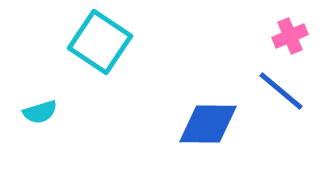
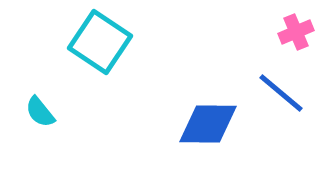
pink cross: moved 6 px right, 4 px up
blue line: moved 2 px down
cyan semicircle: rotated 68 degrees clockwise
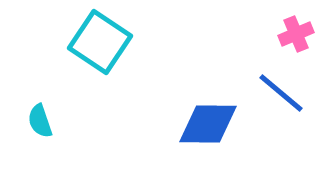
pink cross: moved 2 px down
cyan semicircle: moved 9 px down; rotated 20 degrees clockwise
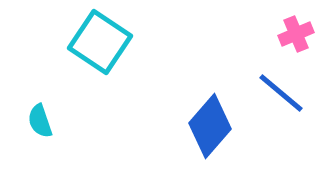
blue diamond: moved 2 px right, 2 px down; rotated 50 degrees counterclockwise
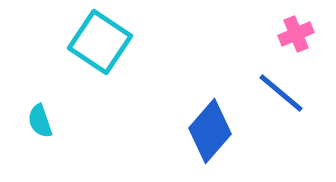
blue diamond: moved 5 px down
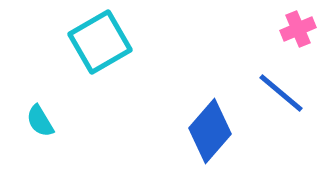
pink cross: moved 2 px right, 5 px up
cyan square: rotated 26 degrees clockwise
cyan semicircle: rotated 12 degrees counterclockwise
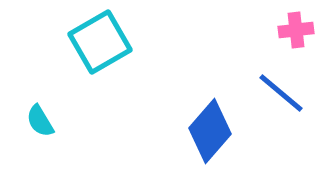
pink cross: moved 2 px left, 1 px down; rotated 16 degrees clockwise
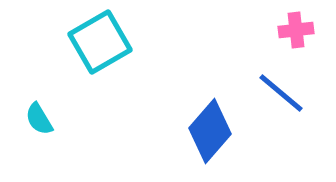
cyan semicircle: moved 1 px left, 2 px up
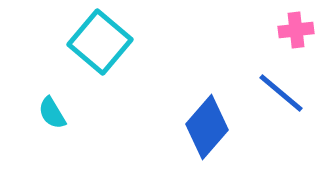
cyan square: rotated 20 degrees counterclockwise
cyan semicircle: moved 13 px right, 6 px up
blue diamond: moved 3 px left, 4 px up
